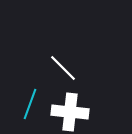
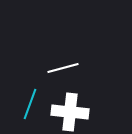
white line: rotated 60 degrees counterclockwise
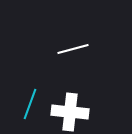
white line: moved 10 px right, 19 px up
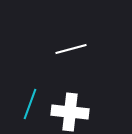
white line: moved 2 px left
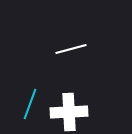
white cross: moved 1 px left; rotated 9 degrees counterclockwise
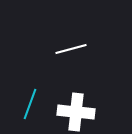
white cross: moved 7 px right; rotated 9 degrees clockwise
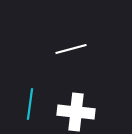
cyan line: rotated 12 degrees counterclockwise
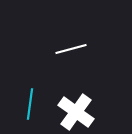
white cross: rotated 30 degrees clockwise
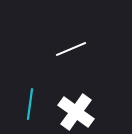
white line: rotated 8 degrees counterclockwise
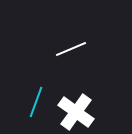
cyan line: moved 6 px right, 2 px up; rotated 12 degrees clockwise
